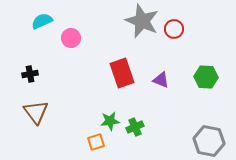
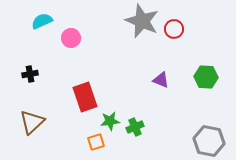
red rectangle: moved 37 px left, 24 px down
brown triangle: moved 4 px left, 10 px down; rotated 24 degrees clockwise
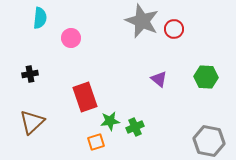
cyan semicircle: moved 2 px left, 3 px up; rotated 120 degrees clockwise
purple triangle: moved 2 px left, 1 px up; rotated 18 degrees clockwise
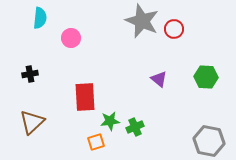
red rectangle: rotated 16 degrees clockwise
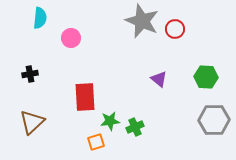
red circle: moved 1 px right
gray hexagon: moved 5 px right, 21 px up; rotated 12 degrees counterclockwise
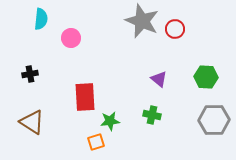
cyan semicircle: moved 1 px right, 1 px down
brown triangle: rotated 44 degrees counterclockwise
green cross: moved 17 px right, 12 px up; rotated 36 degrees clockwise
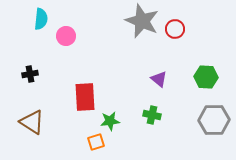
pink circle: moved 5 px left, 2 px up
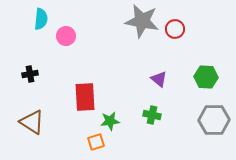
gray star: rotated 12 degrees counterclockwise
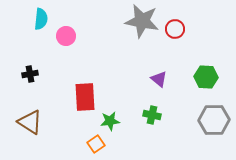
brown triangle: moved 2 px left
orange square: moved 2 px down; rotated 18 degrees counterclockwise
